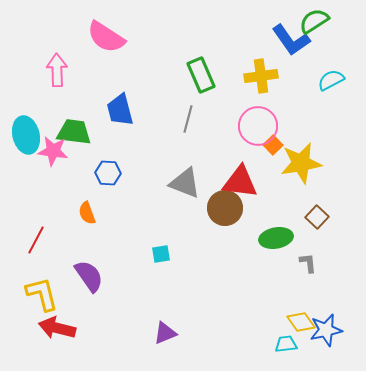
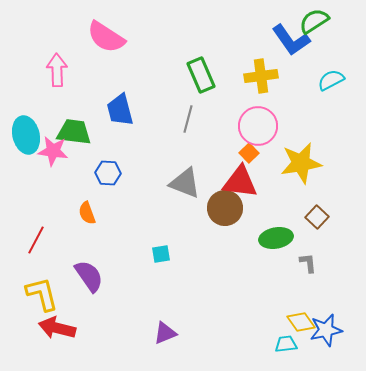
orange square: moved 24 px left, 8 px down
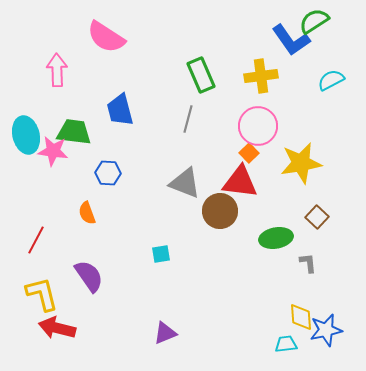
brown circle: moved 5 px left, 3 px down
yellow diamond: moved 5 px up; rotated 32 degrees clockwise
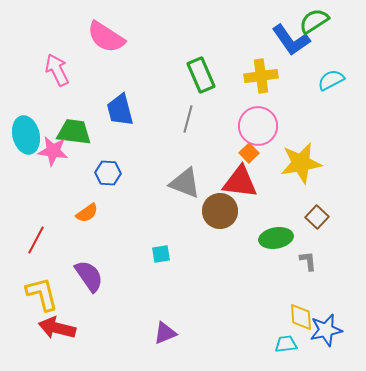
pink arrow: rotated 24 degrees counterclockwise
orange semicircle: rotated 105 degrees counterclockwise
gray L-shape: moved 2 px up
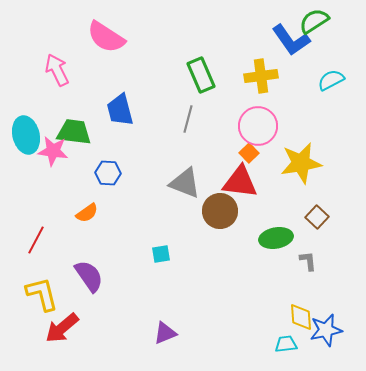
red arrow: moved 5 px right; rotated 54 degrees counterclockwise
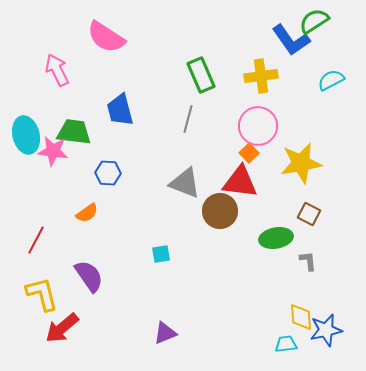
brown square: moved 8 px left, 3 px up; rotated 15 degrees counterclockwise
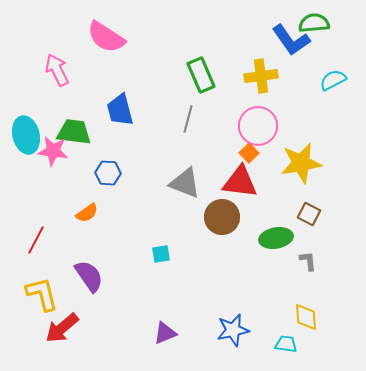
green semicircle: moved 2 px down; rotated 28 degrees clockwise
cyan semicircle: moved 2 px right
brown circle: moved 2 px right, 6 px down
yellow diamond: moved 5 px right
blue star: moved 93 px left
cyan trapezoid: rotated 15 degrees clockwise
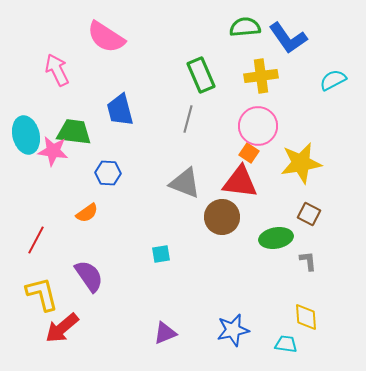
green semicircle: moved 69 px left, 4 px down
blue L-shape: moved 3 px left, 2 px up
orange square: rotated 12 degrees counterclockwise
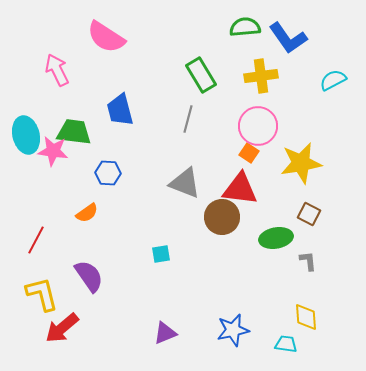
green rectangle: rotated 8 degrees counterclockwise
red triangle: moved 7 px down
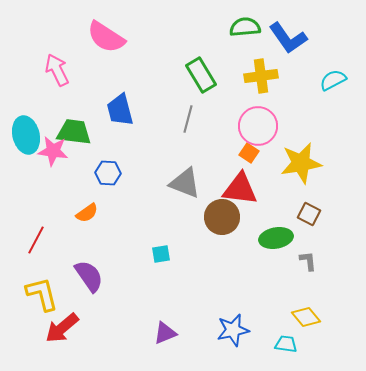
yellow diamond: rotated 36 degrees counterclockwise
